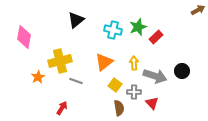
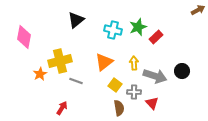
orange star: moved 2 px right, 3 px up
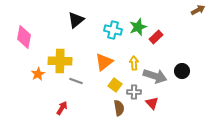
yellow cross: rotated 15 degrees clockwise
orange star: moved 2 px left
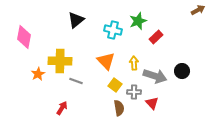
green star: moved 6 px up
orange triangle: moved 2 px right, 1 px up; rotated 36 degrees counterclockwise
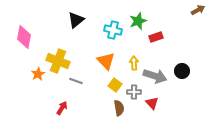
red rectangle: rotated 24 degrees clockwise
yellow cross: moved 2 px left; rotated 20 degrees clockwise
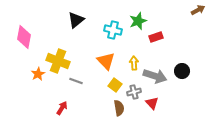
gray cross: rotated 16 degrees counterclockwise
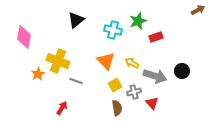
yellow arrow: moved 2 px left; rotated 56 degrees counterclockwise
yellow square: rotated 24 degrees clockwise
brown semicircle: moved 2 px left
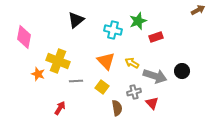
orange star: rotated 24 degrees counterclockwise
gray line: rotated 24 degrees counterclockwise
yellow square: moved 13 px left, 2 px down; rotated 24 degrees counterclockwise
red arrow: moved 2 px left
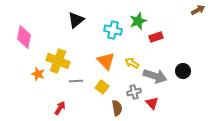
black circle: moved 1 px right
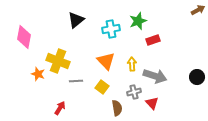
cyan cross: moved 2 px left, 1 px up; rotated 24 degrees counterclockwise
red rectangle: moved 3 px left, 3 px down
yellow arrow: moved 1 px down; rotated 56 degrees clockwise
black circle: moved 14 px right, 6 px down
